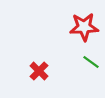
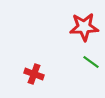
red cross: moved 5 px left, 3 px down; rotated 24 degrees counterclockwise
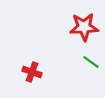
red cross: moved 2 px left, 2 px up
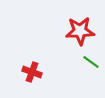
red star: moved 4 px left, 4 px down
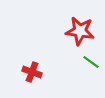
red star: rotated 12 degrees clockwise
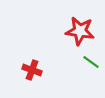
red cross: moved 2 px up
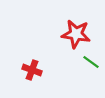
red star: moved 4 px left, 3 px down
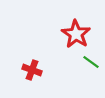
red star: rotated 24 degrees clockwise
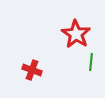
green line: rotated 60 degrees clockwise
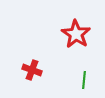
green line: moved 7 px left, 18 px down
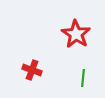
green line: moved 1 px left, 2 px up
